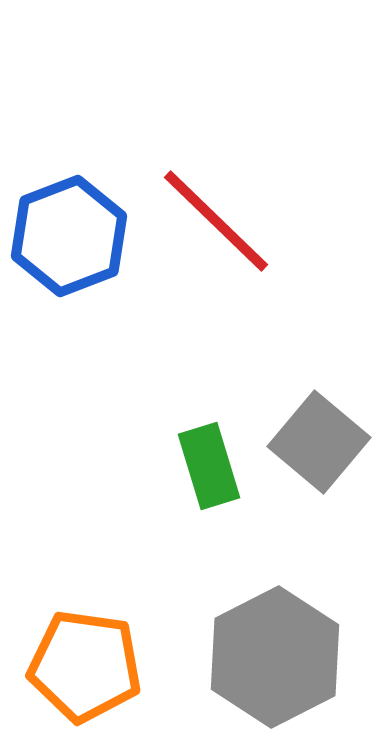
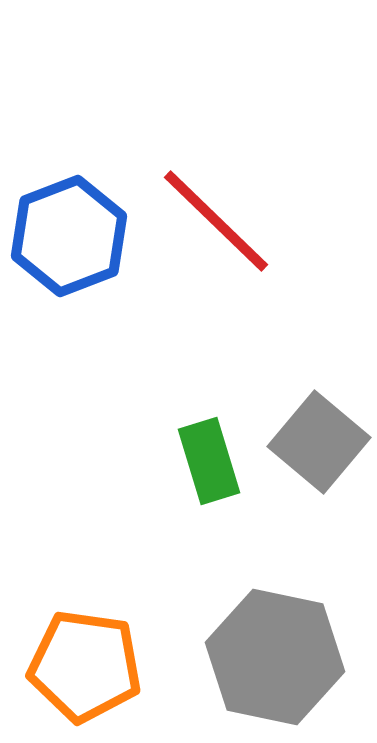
green rectangle: moved 5 px up
gray hexagon: rotated 21 degrees counterclockwise
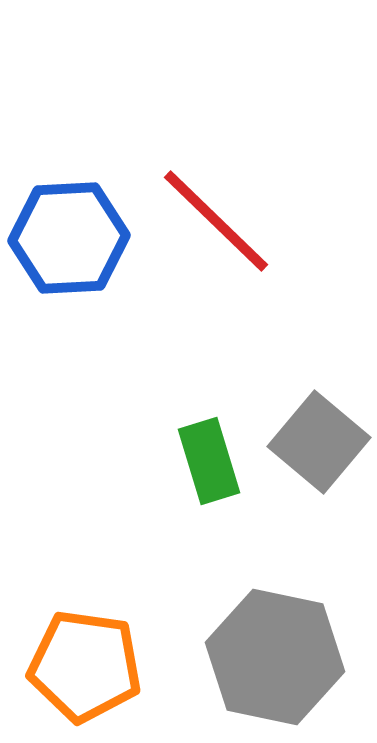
blue hexagon: moved 2 px down; rotated 18 degrees clockwise
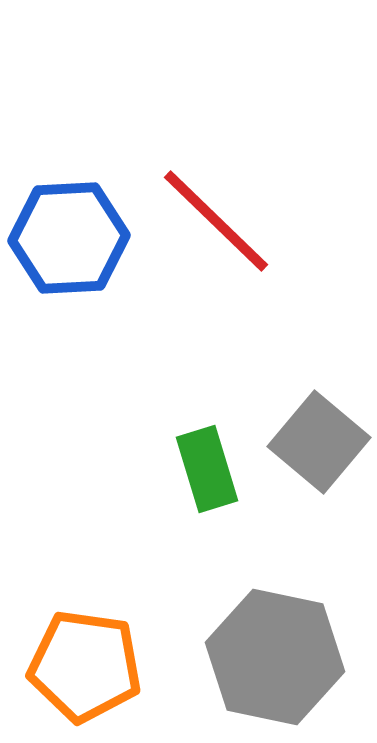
green rectangle: moved 2 px left, 8 px down
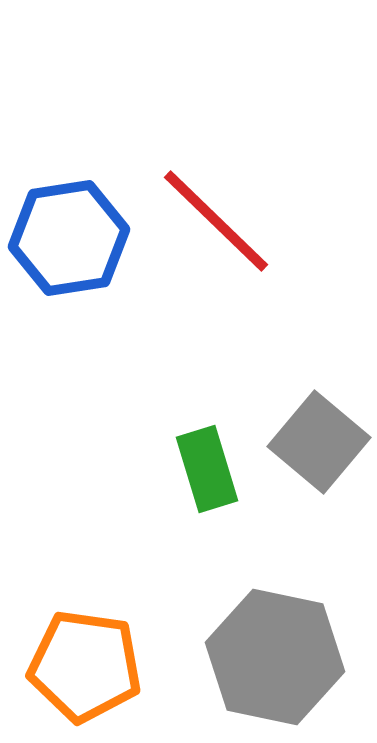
blue hexagon: rotated 6 degrees counterclockwise
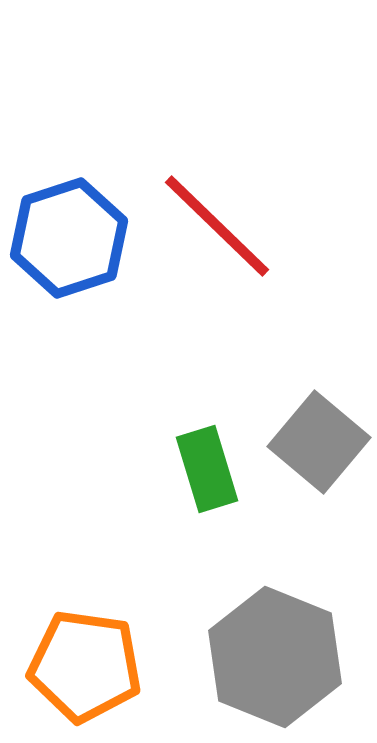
red line: moved 1 px right, 5 px down
blue hexagon: rotated 9 degrees counterclockwise
gray hexagon: rotated 10 degrees clockwise
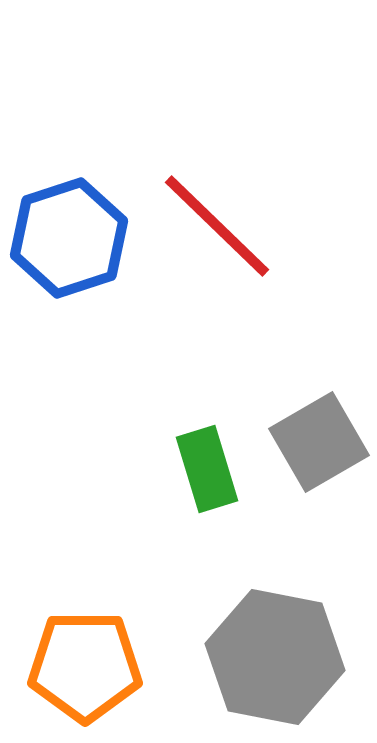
gray square: rotated 20 degrees clockwise
gray hexagon: rotated 11 degrees counterclockwise
orange pentagon: rotated 8 degrees counterclockwise
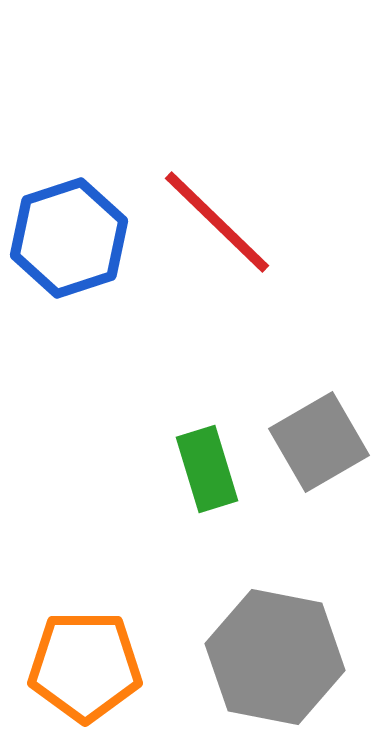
red line: moved 4 px up
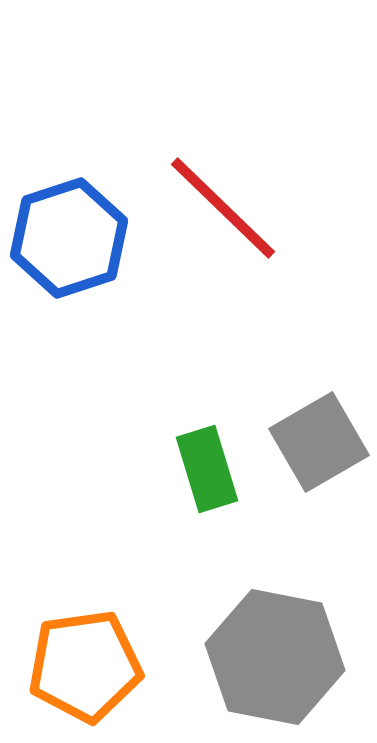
red line: moved 6 px right, 14 px up
orange pentagon: rotated 8 degrees counterclockwise
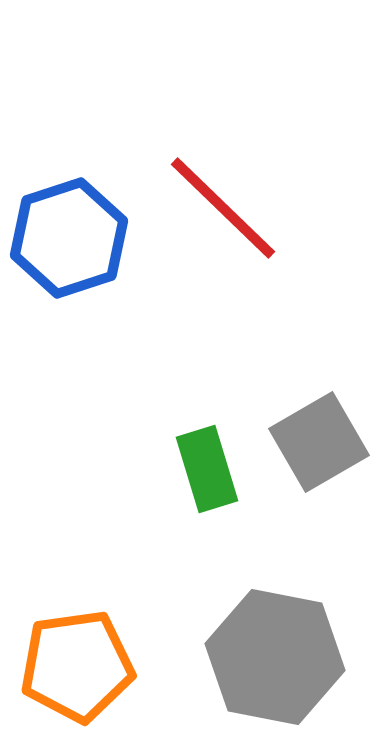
orange pentagon: moved 8 px left
